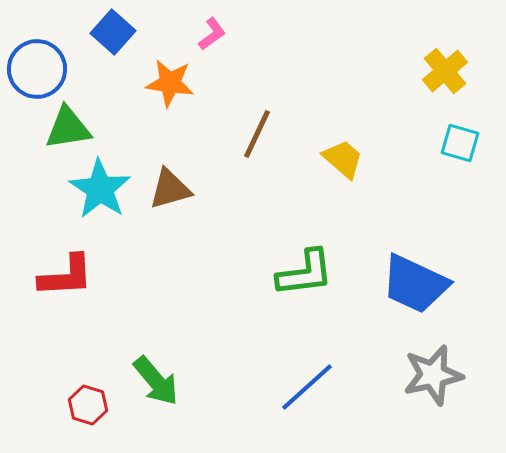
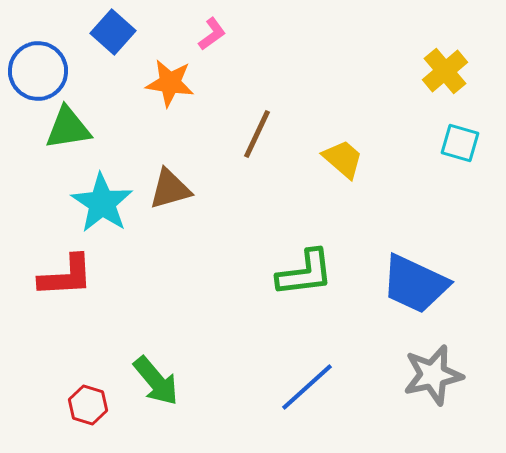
blue circle: moved 1 px right, 2 px down
cyan star: moved 2 px right, 14 px down
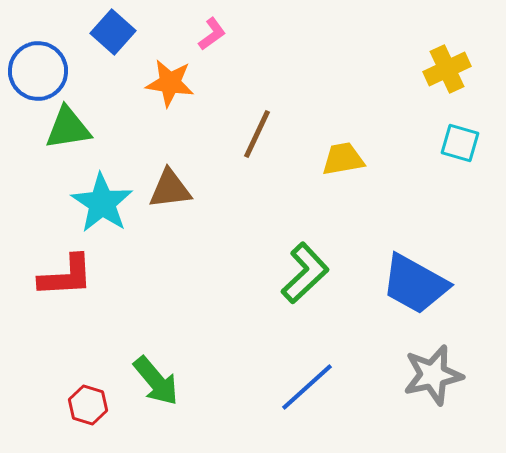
yellow cross: moved 2 px right, 2 px up; rotated 15 degrees clockwise
yellow trapezoid: rotated 51 degrees counterclockwise
brown triangle: rotated 9 degrees clockwise
green L-shape: rotated 36 degrees counterclockwise
blue trapezoid: rotated 4 degrees clockwise
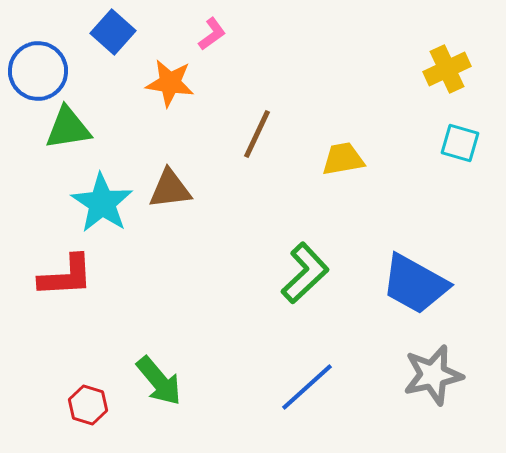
green arrow: moved 3 px right
